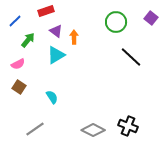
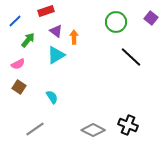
black cross: moved 1 px up
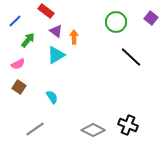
red rectangle: rotated 56 degrees clockwise
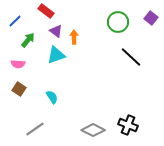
green circle: moved 2 px right
cyan triangle: rotated 12 degrees clockwise
pink semicircle: rotated 32 degrees clockwise
brown square: moved 2 px down
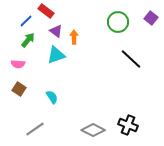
blue line: moved 11 px right
black line: moved 2 px down
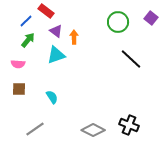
brown square: rotated 32 degrees counterclockwise
black cross: moved 1 px right
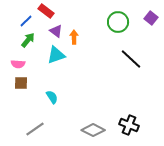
brown square: moved 2 px right, 6 px up
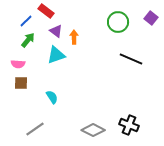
black line: rotated 20 degrees counterclockwise
